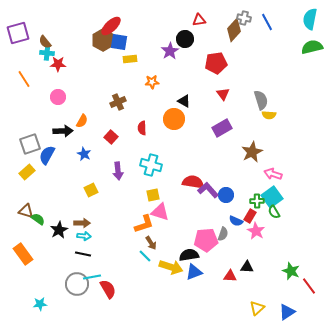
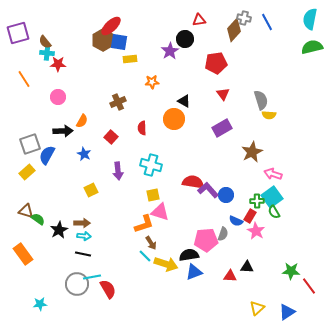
yellow arrow at (171, 267): moved 5 px left, 3 px up
green star at (291, 271): rotated 18 degrees counterclockwise
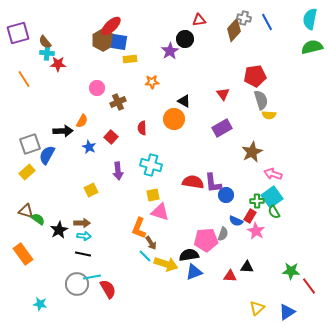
red pentagon at (216, 63): moved 39 px right, 13 px down
pink circle at (58, 97): moved 39 px right, 9 px up
blue star at (84, 154): moved 5 px right, 7 px up
purple L-shape at (208, 190): moved 5 px right, 7 px up; rotated 145 degrees counterclockwise
orange L-shape at (144, 224): moved 5 px left, 4 px down; rotated 130 degrees clockwise
cyan star at (40, 304): rotated 16 degrees clockwise
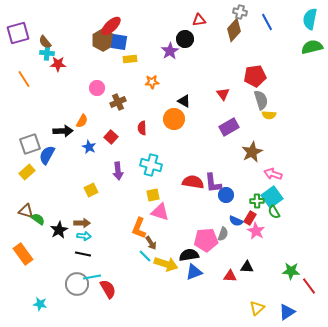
gray cross at (244, 18): moved 4 px left, 6 px up
purple rectangle at (222, 128): moved 7 px right, 1 px up
red rectangle at (250, 216): moved 2 px down
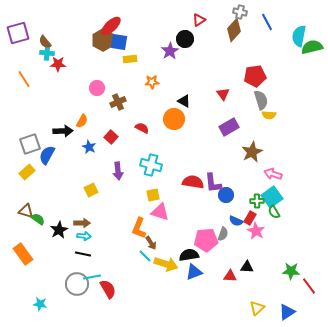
cyan semicircle at (310, 19): moved 11 px left, 17 px down
red triangle at (199, 20): rotated 24 degrees counterclockwise
red semicircle at (142, 128): rotated 120 degrees clockwise
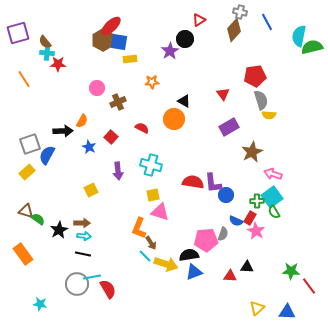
blue triangle at (287, 312): rotated 36 degrees clockwise
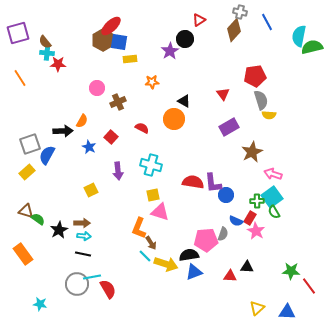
orange line at (24, 79): moved 4 px left, 1 px up
